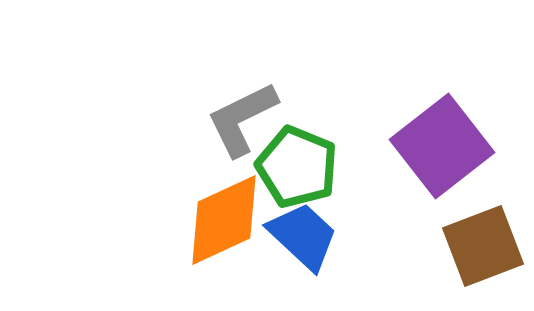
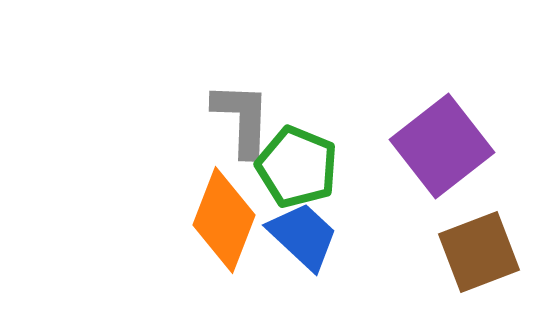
gray L-shape: rotated 118 degrees clockwise
orange diamond: rotated 44 degrees counterclockwise
brown square: moved 4 px left, 6 px down
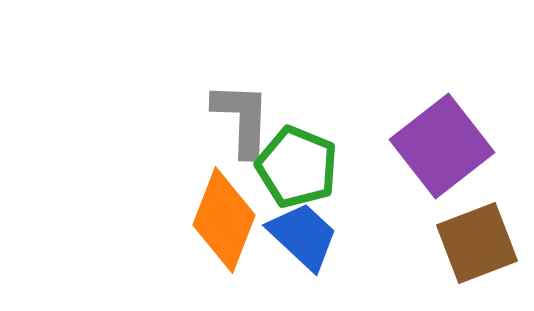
brown square: moved 2 px left, 9 px up
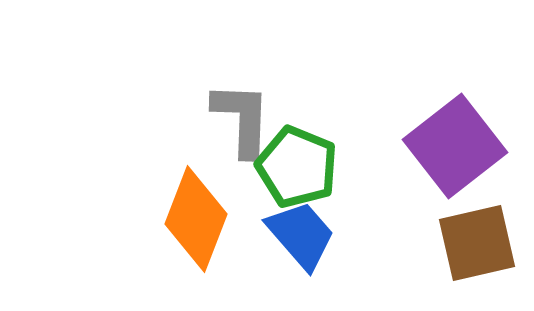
purple square: moved 13 px right
orange diamond: moved 28 px left, 1 px up
blue trapezoid: moved 2 px left, 1 px up; rotated 6 degrees clockwise
brown square: rotated 8 degrees clockwise
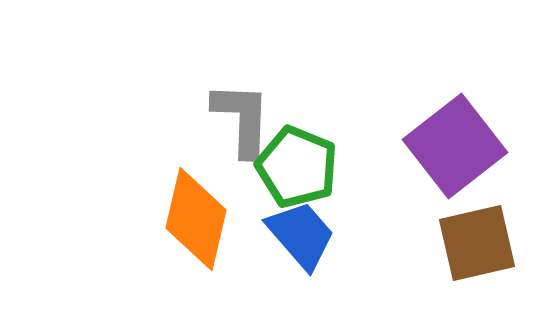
orange diamond: rotated 8 degrees counterclockwise
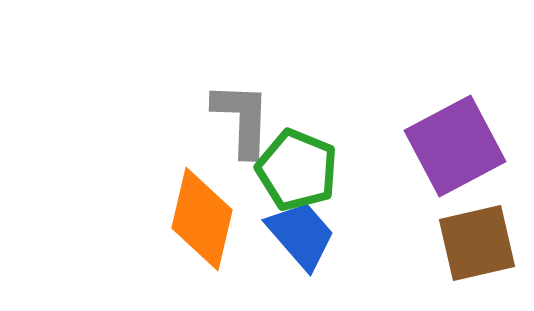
purple square: rotated 10 degrees clockwise
green pentagon: moved 3 px down
orange diamond: moved 6 px right
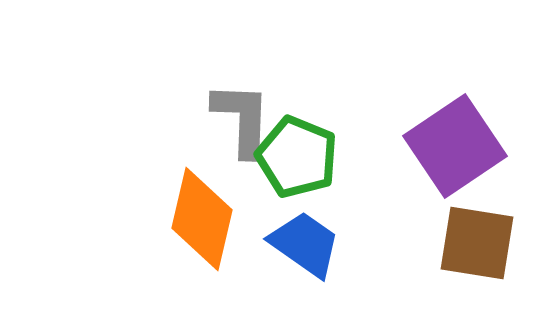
purple square: rotated 6 degrees counterclockwise
green pentagon: moved 13 px up
blue trapezoid: moved 4 px right, 9 px down; rotated 14 degrees counterclockwise
brown square: rotated 22 degrees clockwise
